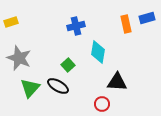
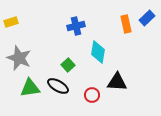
blue rectangle: rotated 28 degrees counterclockwise
green triangle: rotated 40 degrees clockwise
red circle: moved 10 px left, 9 px up
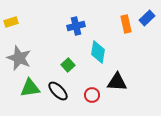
black ellipse: moved 5 px down; rotated 15 degrees clockwise
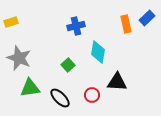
black ellipse: moved 2 px right, 7 px down
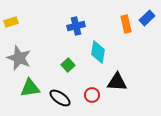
black ellipse: rotated 10 degrees counterclockwise
